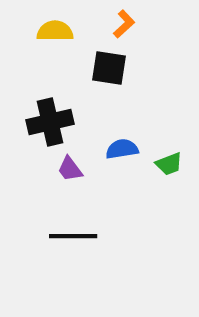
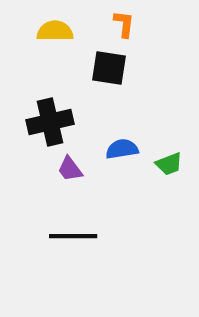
orange L-shape: rotated 40 degrees counterclockwise
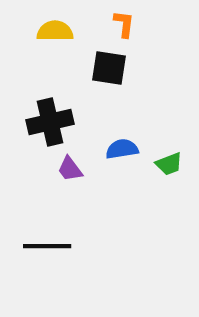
black line: moved 26 px left, 10 px down
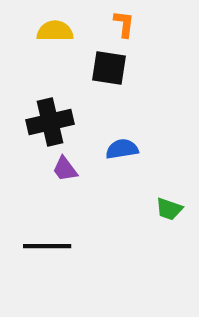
green trapezoid: moved 45 px down; rotated 40 degrees clockwise
purple trapezoid: moved 5 px left
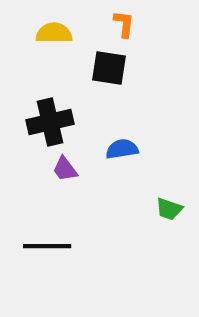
yellow semicircle: moved 1 px left, 2 px down
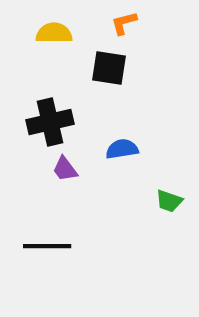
orange L-shape: moved 1 px up; rotated 112 degrees counterclockwise
green trapezoid: moved 8 px up
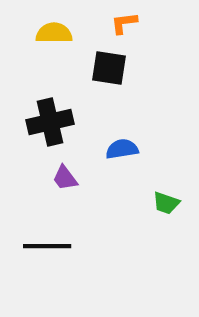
orange L-shape: rotated 8 degrees clockwise
purple trapezoid: moved 9 px down
green trapezoid: moved 3 px left, 2 px down
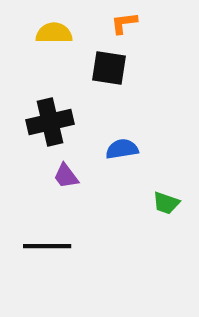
purple trapezoid: moved 1 px right, 2 px up
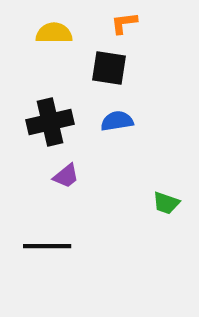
blue semicircle: moved 5 px left, 28 px up
purple trapezoid: rotated 92 degrees counterclockwise
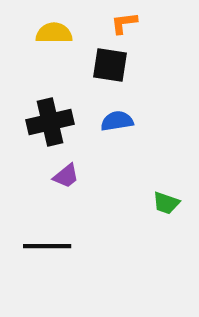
black square: moved 1 px right, 3 px up
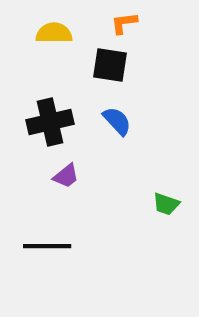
blue semicircle: rotated 56 degrees clockwise
green trapezoid: moved 1 px down
